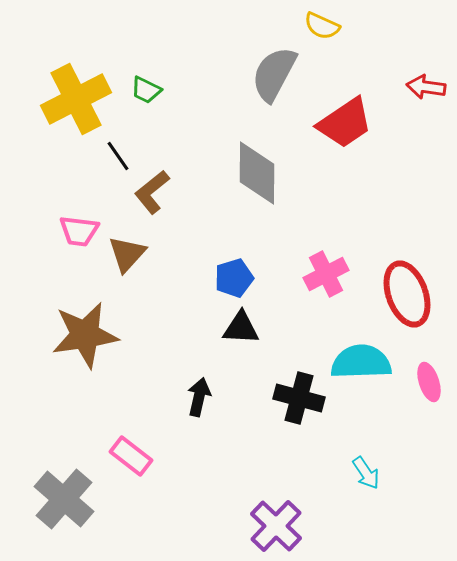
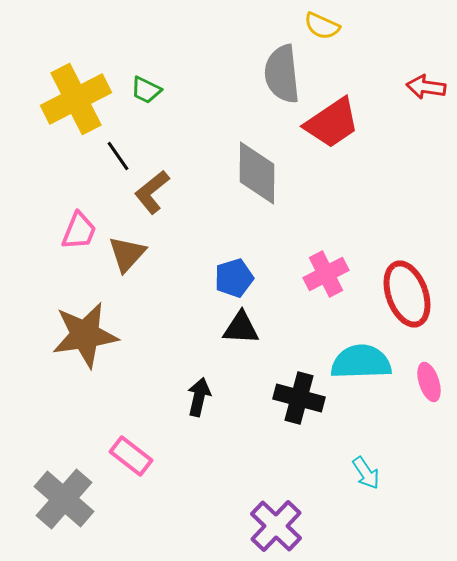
gray semicircle: moved 8 px right; rotated 34 degrees counterclockwise
red trapezoid: moved 13 px left
pink trapezoid: rotated 75 degrees counterclockwise
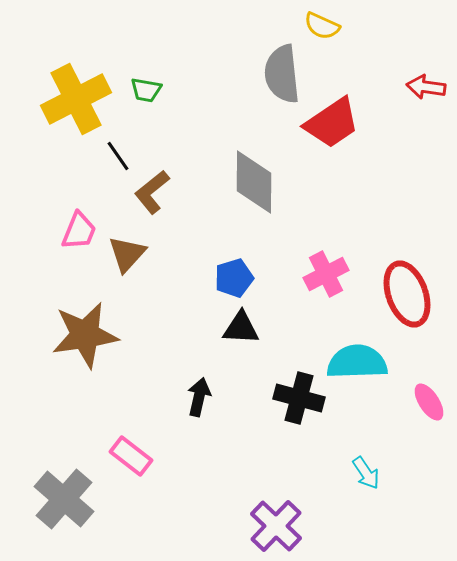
green trapezoid: rotated 16 degrees counterclockwise
gray diamond: moved 3 px left, 9 px down
cyan semicircle: moved 4 px left
pink ellipse: moved 20 px down; rotated 15 degrees counterclockwise
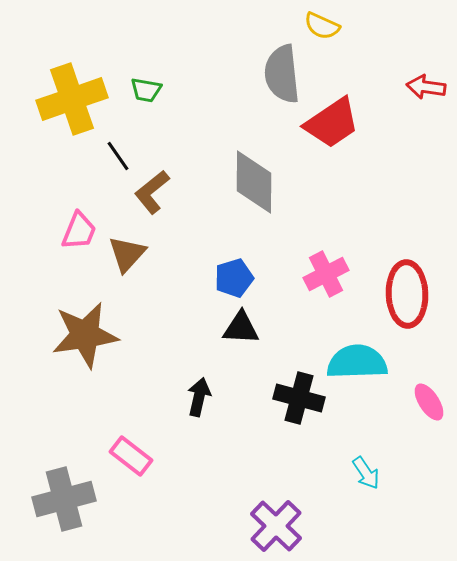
yellow cross: moved 4 px left; rotated 8 degrees clockwise
red ellipse: rotated 18 degrees clockwise
gray cross: rotated 34 degrees clockwise
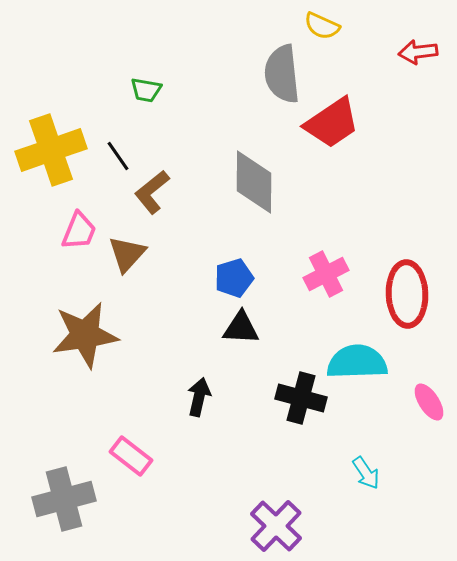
red arrow: moved 8 px left, 35 px up; rotated 15 degrees counterclockwise
yellow cross: moved 21 px left, 51 px down
black cross: moved 2 px right
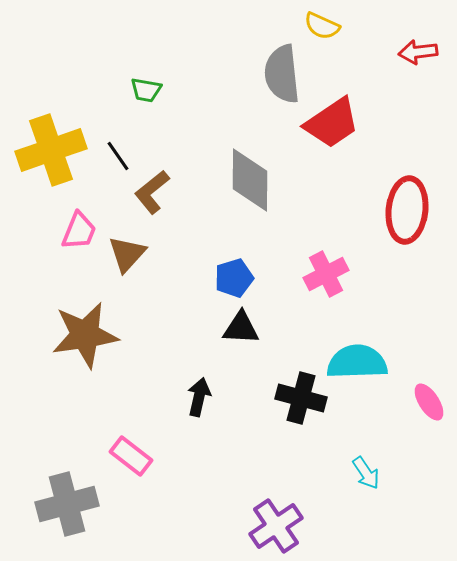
gray diamond: moved 4 px left, 2 px up
red ellipse: moved 84 px up; rotated 8 degrees clockwise
gray cross: moved 3 px right, 5 px down
purple cross: rotated 12 degrees clockwise
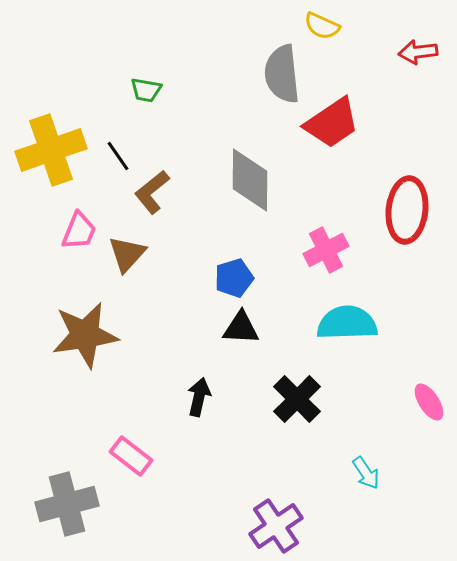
pink cross: moved 24 px up
cyan semicircle: moved 10 px left, 39 px up
black cross: moved 4 px left, 1 px down; rotated 30 degrees clockwise
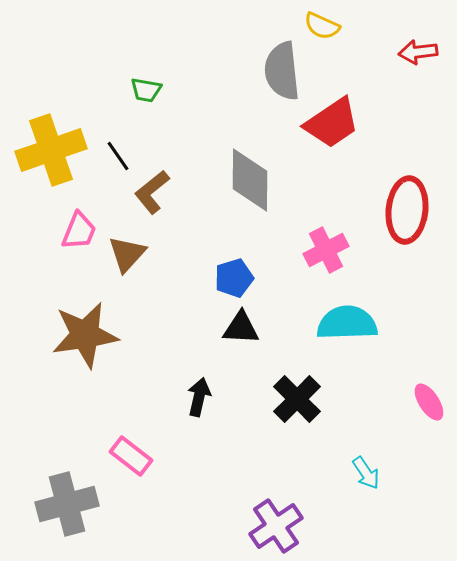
gray semicircle: moved 3 px up
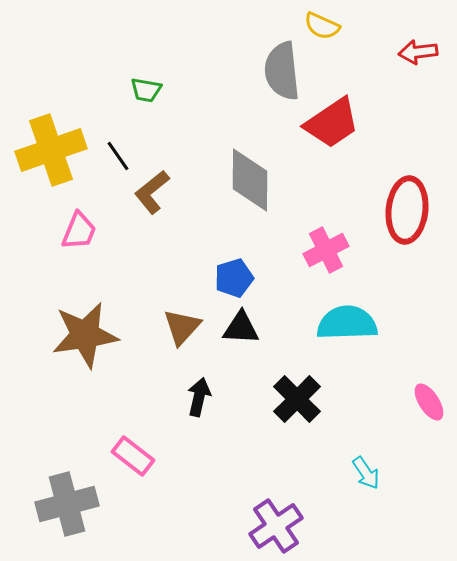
brown triangle: moved 55 px right, 73 px down
pink rectangle: moved 2 px right
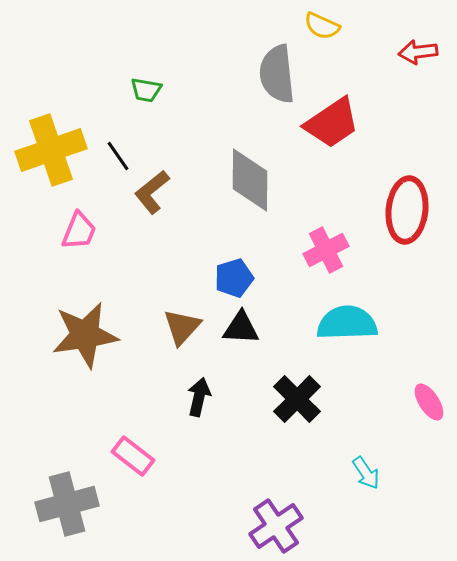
gray semicircle: moved 5 px left, 3 px down
